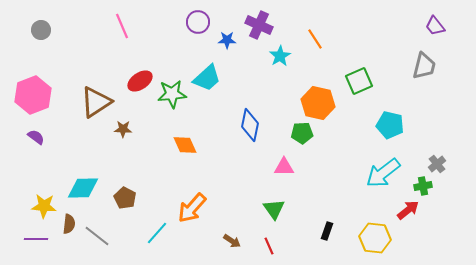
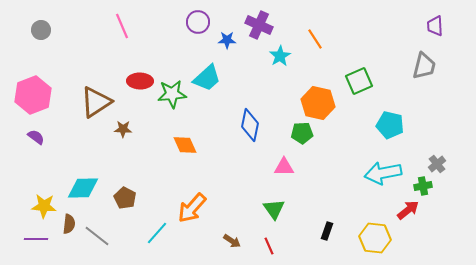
purple trapezoid: rotated 35 degrees clockwise
red ellipse: rotated 35 degrees clockwise
cyan arrow: rotated 27 degrees clockwise
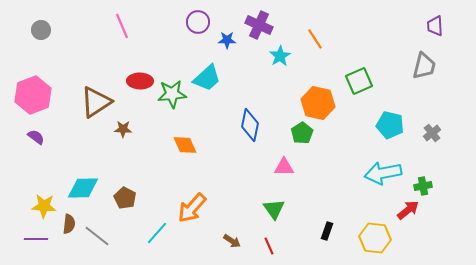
green pentagon: rotated 30 degrees counterclockwise
gray cross: moved 5 px left, 31 px up
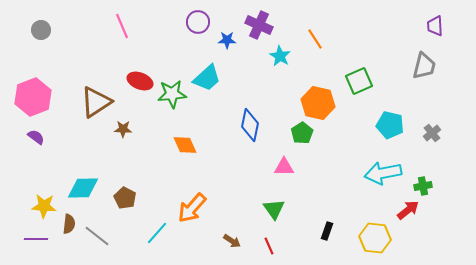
cyan star: rotated 10 degrees counterclockwise
red ellipse: rotated 20 degrees clockwise
pink hexagon: moved 2 px down
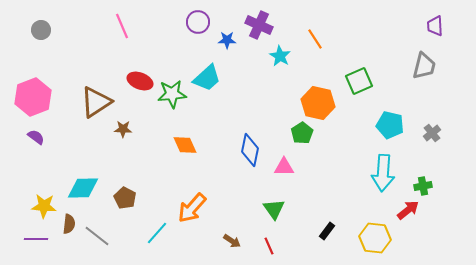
blue diamond: moved 25 px down
cyan arrow: rotated 75 degrees counterclockwise
black rectangle: rotated 18 degrees clockwise
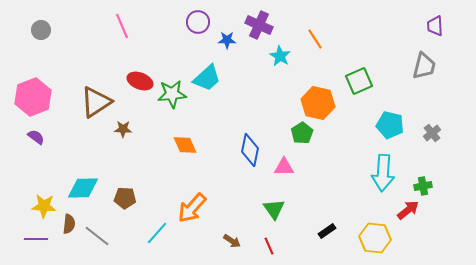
brown pentagon: rotated 25 degrees counterclockwise
black rectangle: rotated 18 degrees clockwise
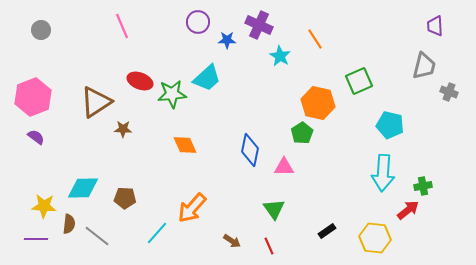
gray cross: moved 17 px right, 41 px up; rotated 30 degrees counterclockwise
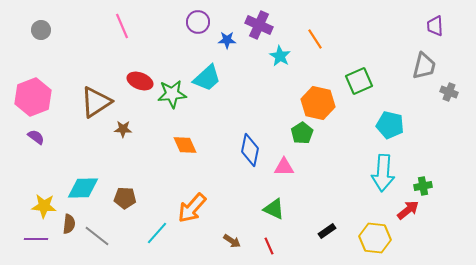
green triangle: rotated 30 degrees counterclockwise
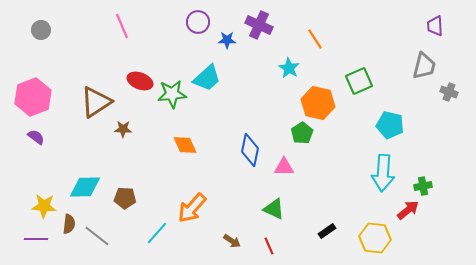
cyan star: moved 9 px right, 12 px down
cyan diamond: moved 2 px right, 1 px up
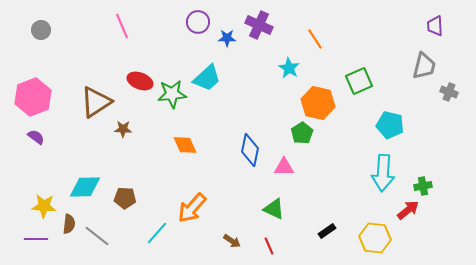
blue star: moved 2 px up
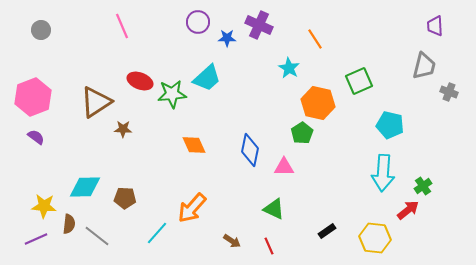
orange diamond: moved 9 px right
green cross: rotated 24 degrees counterclockwise
purple line: rotated 25 degrees counterclockwise
